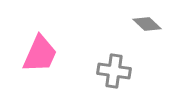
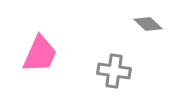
gray diamond: moved 1 px right
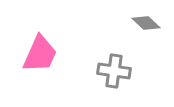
gray diamond: moved 2 px left, 1 px up
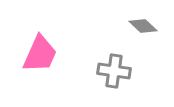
gray diamond: moved 3 px left, 3 px down
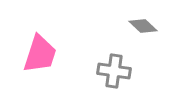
pink trapezoid: rotated 6 degrees counterclockwise
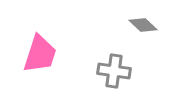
gray diamond: moved 1 px up
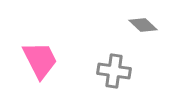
pink trapezoid: moved 6 px down; rotated 45 degrees counterclockwise
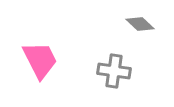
gray diamond: moved 3 px left, 1 px up
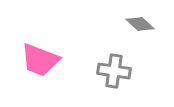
pink trapezoid: rotated 138 degrees clockwise
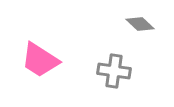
pink trapezoid: rotated 12 degrees clockwise
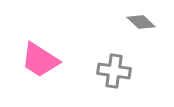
gray diamond: moved 1 px right, 2 px up
